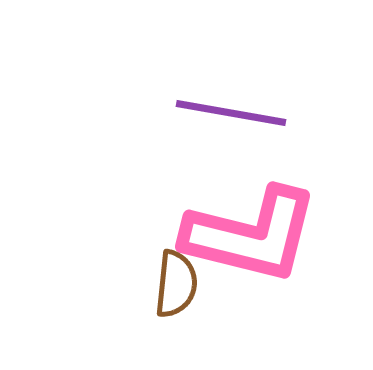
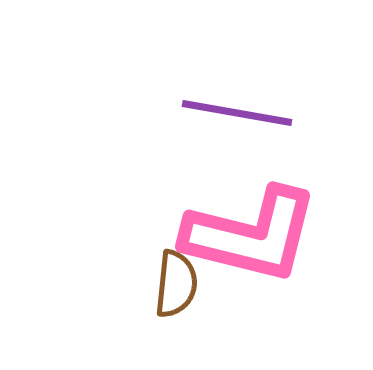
purple line: moved 6 px right
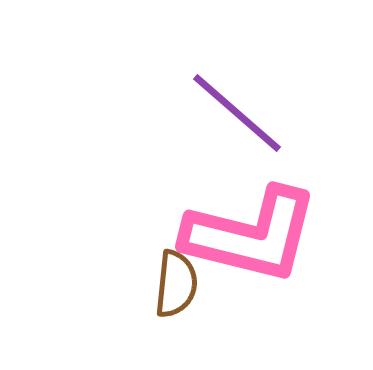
purple line: rotated 31 degrees clockwise
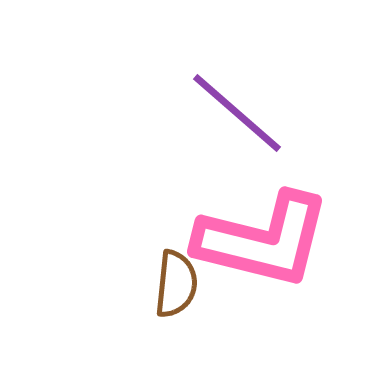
pink L-shape: moved 12 px right, 5 px down
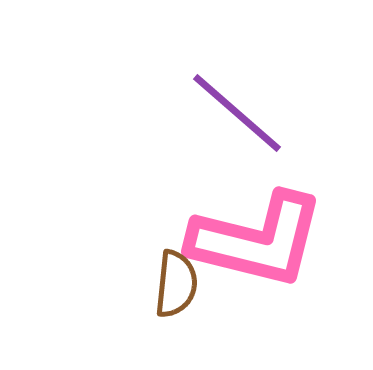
pink L-shape: moved 6 px left
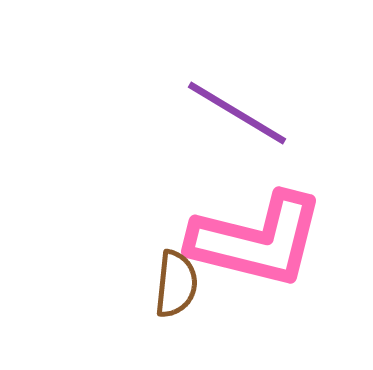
purple line: rotated 10 degrees counterclockwise
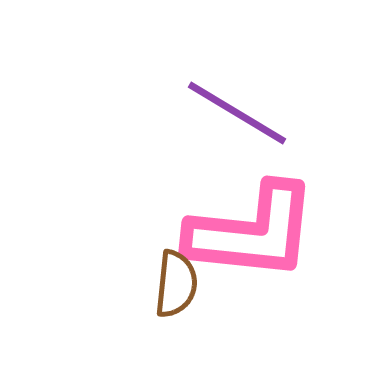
pink L-shape: moved 5 px left, 8 px up; rotated 8 degrees counterclockwise
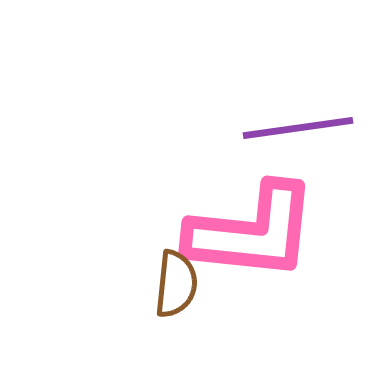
purple line: moved 61 px right, 15 px down; rotated 39 degrees counterclockwise
